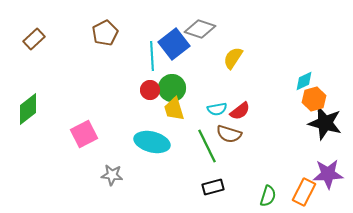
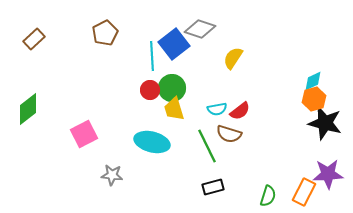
cyan diamond: moved 9 px right
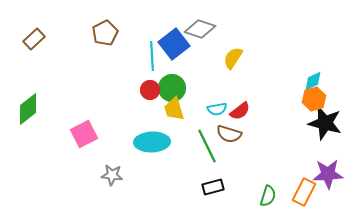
cyan ellipse: rotated 16 degrees counterclockwise
